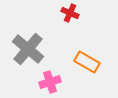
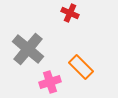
orange rectangle: moved 6 px left, 5 px down; rotated 15 degrees clockwise
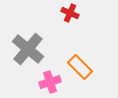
orange rectangle: moved 1 px left
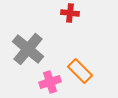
red cross: rotated 18 degrees counterclockwise
orange rectangle: moved 4 px down
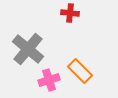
pink cross: moved 1 px left, 2 px up
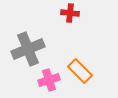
gray cross: rotated 28 degrees clockwise
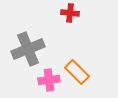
orange rectangle: moved 3 px left, 1 px down
pink cross: rotated 10 degrees clockwise
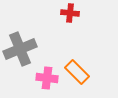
gray cross: moved 8 px left
pink cross: moved 2 px left, 2 px up; rotated 15 degrees clockwise
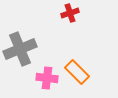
red cross: rotated 24 degrees counterclockwise
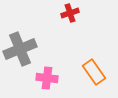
orange rectangle: moved 17 px right; rotated 10 degrees clockwise
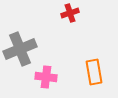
orange rectangle: rotated 25 degrees clockwise
pink cross: moved 1 px left, 1 px up
